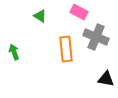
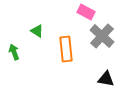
pink rectangle: moved 7 px right
green triangle: moved 3 px left, 15 px down
gray cross: moved 6 px right, 1 px up; rotated 20 degrees clockwise
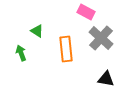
gray cross: moved 1 px left, 2 px down
green arrow: moved 7 px right, 1 px down
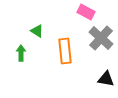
orange rectangle: moved 1 px left, 2 px down
green arrow: rotated 21 degrees clockwise
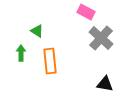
orange rectangle: moved 15 px left, 10 px down
black triangle: moved 1 px left, 5 px down
